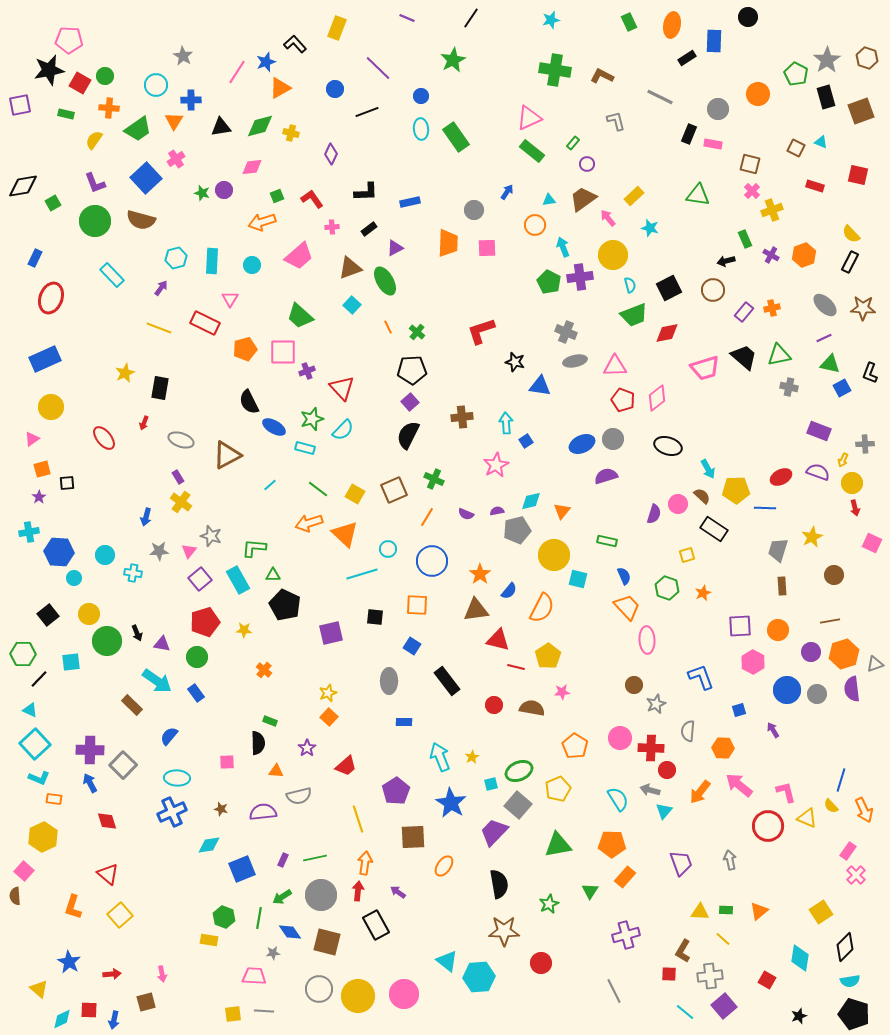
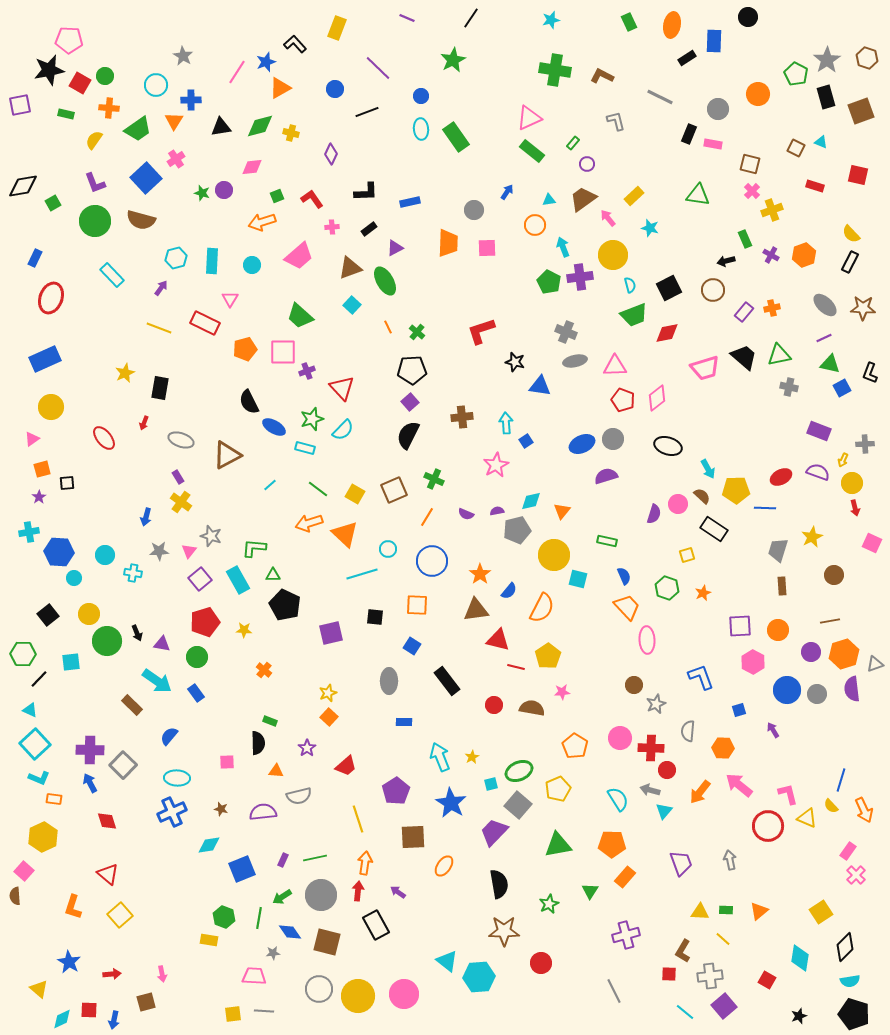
pink L-shape at (786, 792): moved 2 px right, 2 px down
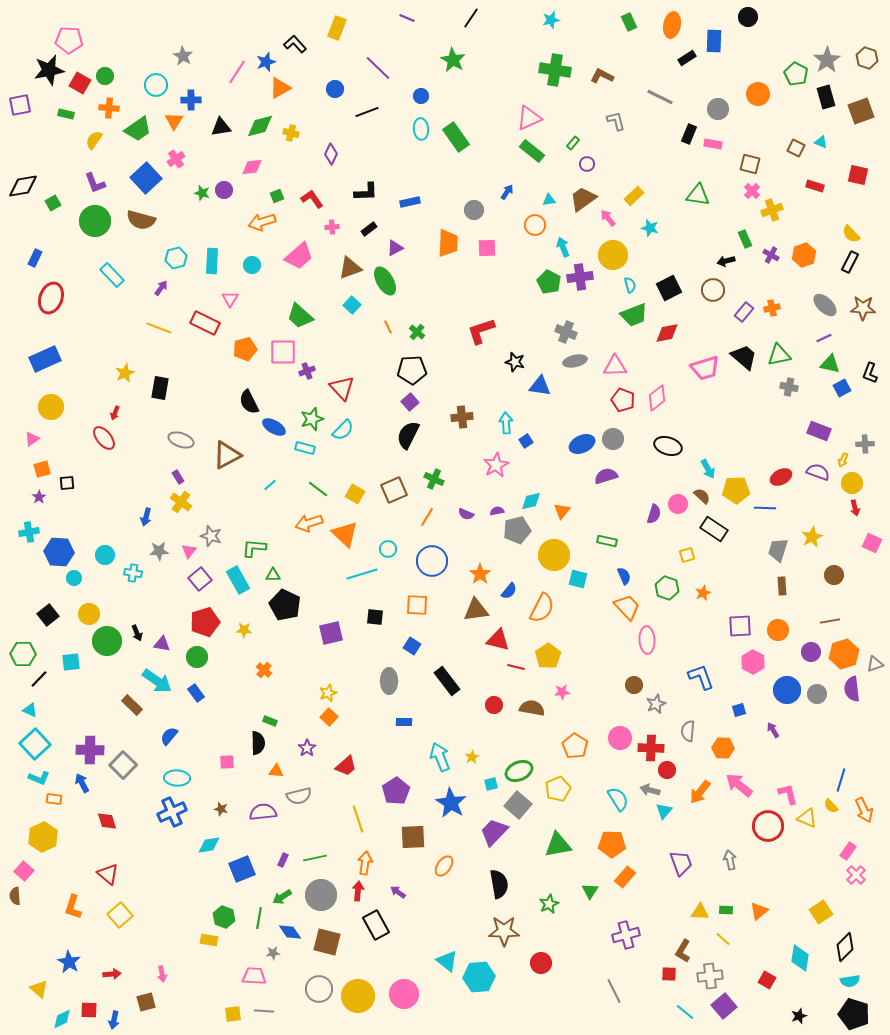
green star at (453, 60): rotated 15 degrees counterclockwise
red arrow at (144, 423): moved 29 px left, 10 px up
blue arrow at (90, 783): moved 8 px left
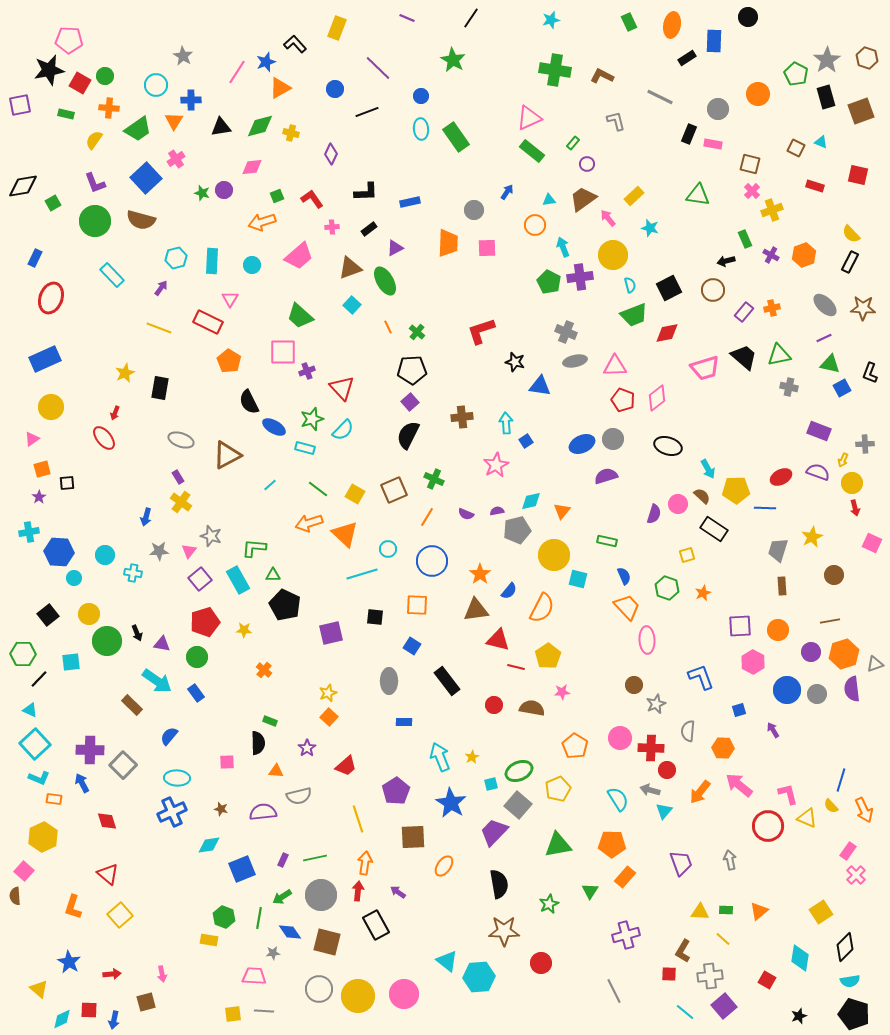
red rectangle at (205, 323): moved 3 px right, 1 px up
orange pentagon at (245, 349): moved 16 px left, 12 px down; rotated 25 degrees counterclockwise
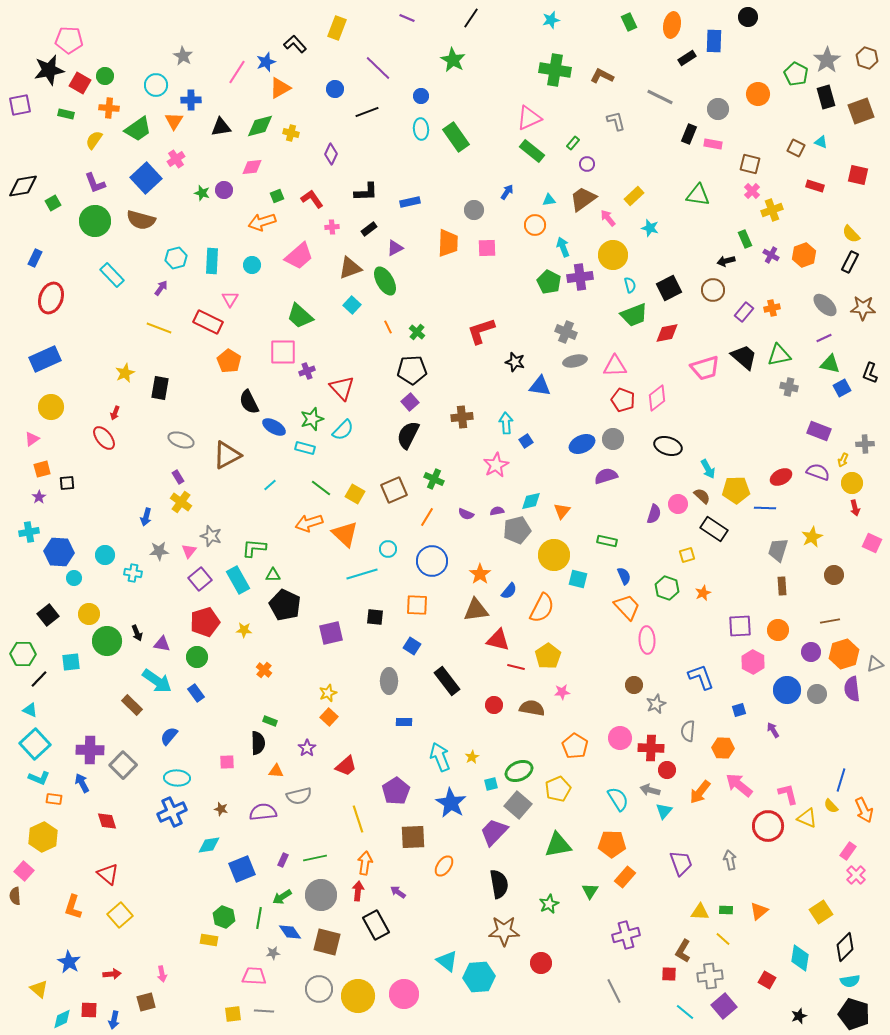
green line at (318, 489): moved 3 px right, 1 px up
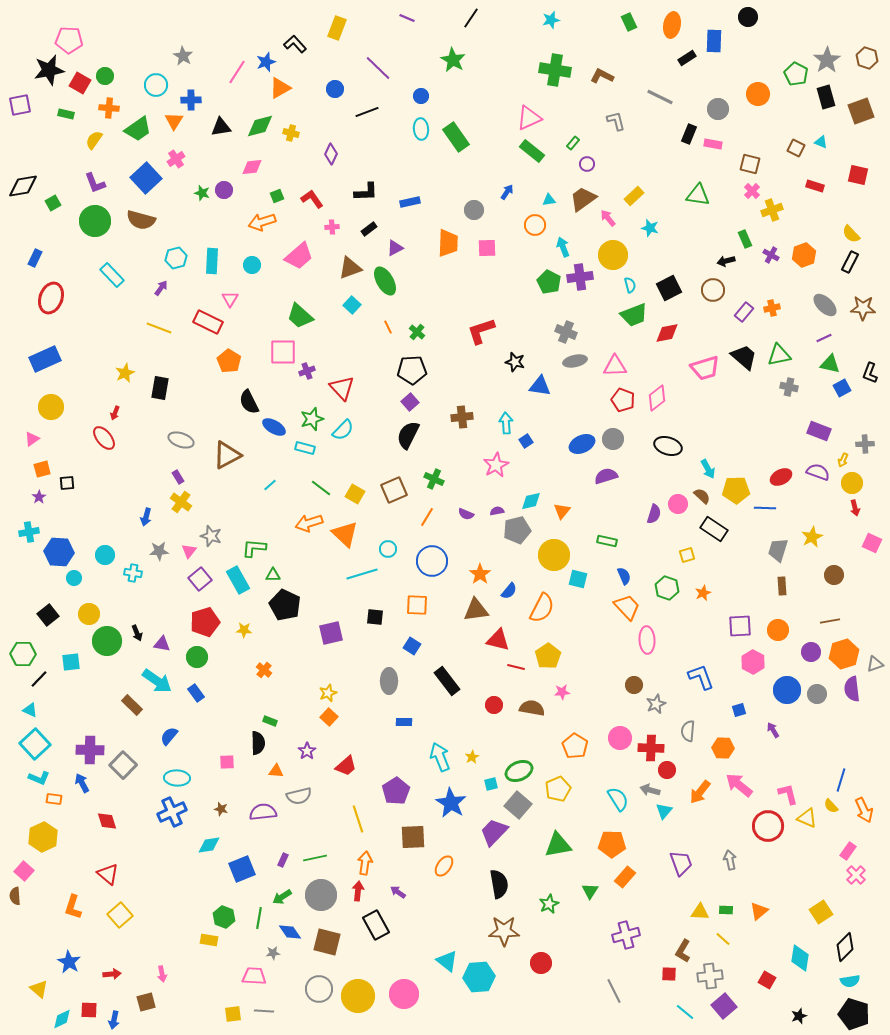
purple star at (307, 748): moved 3 px down
